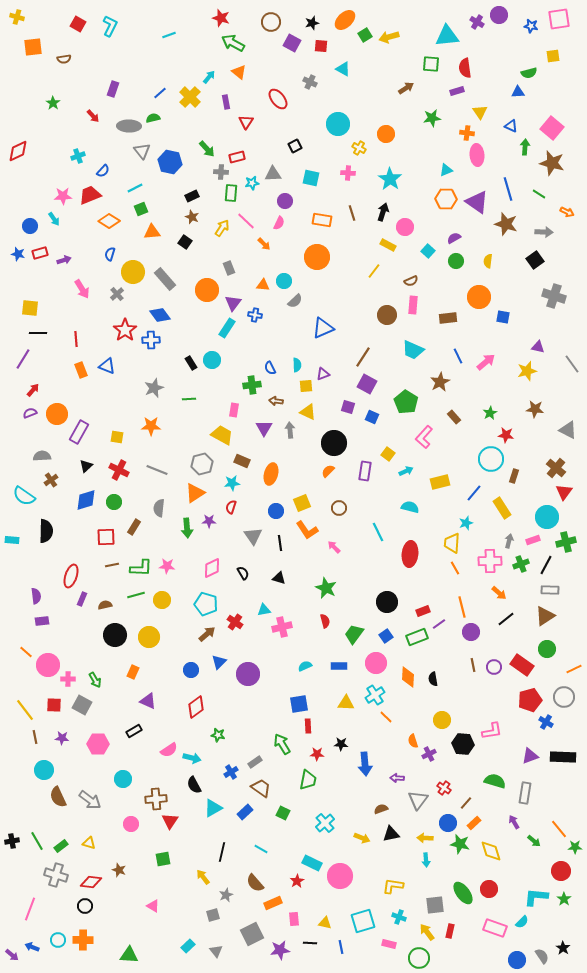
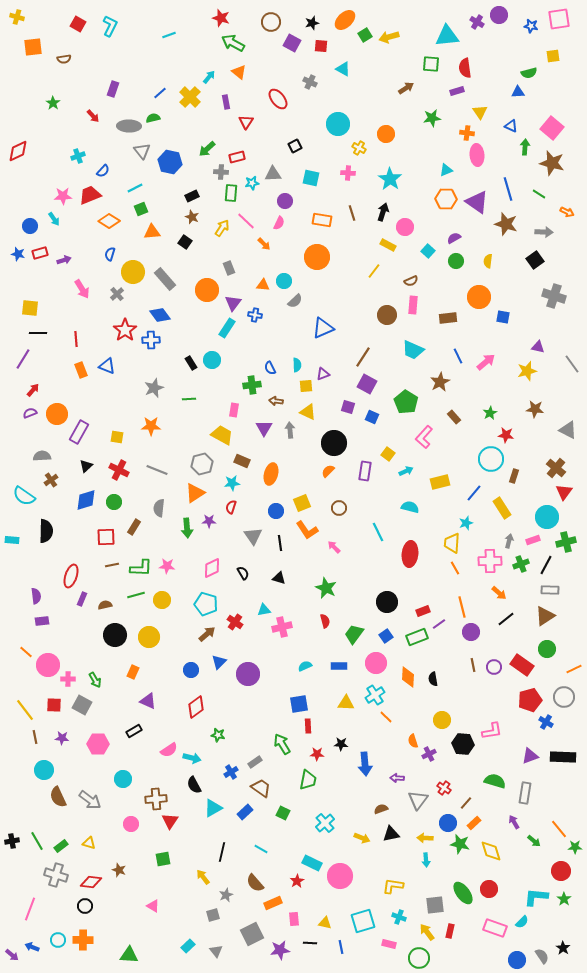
green arrow at (207, 149): rotated 90 degrees clockwise
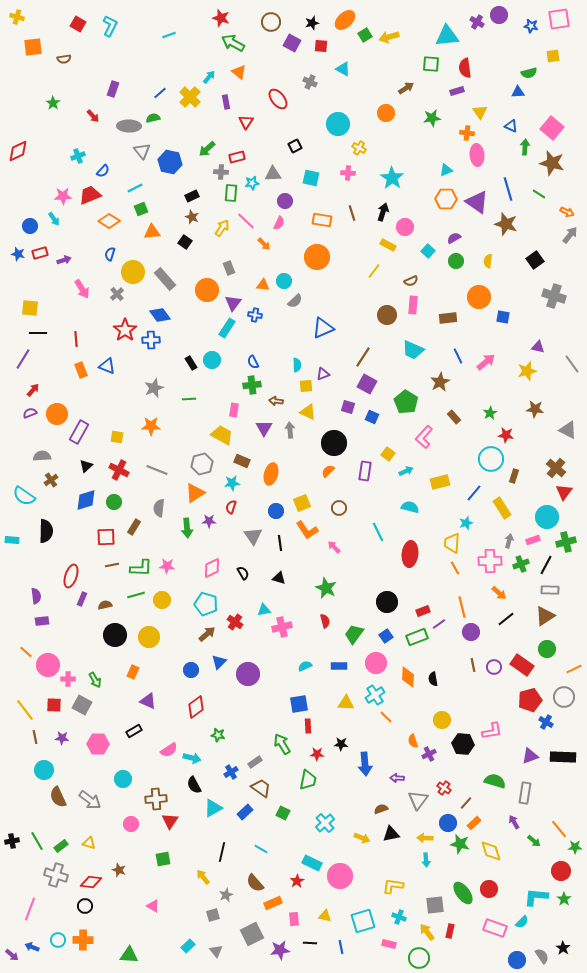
orange circle at (386, 134): moved 21 px up
cyan star at (390, 179): moved 2 px right, 1 px up
gray arrow at (544, 232): moved 26 px right, 3 px down; rotated 54 degrees counterclockwise
blue semicircle at (270, 368): moved 17 px left, 6 px up
yellow triangle at (325, 923): moved 7 px up
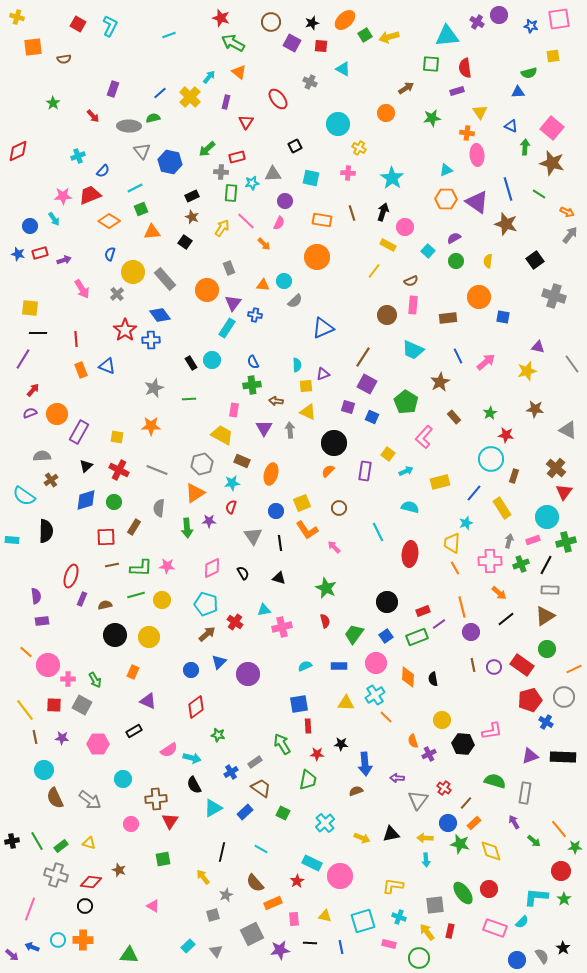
purple rectangle at (226, 102): rotated 24 degrees clockwise
brown semicircle at (58, 797): moved 3 px left, 1 px down
brown semicircle at (381, 809): moved 25 px left, 18 px up
